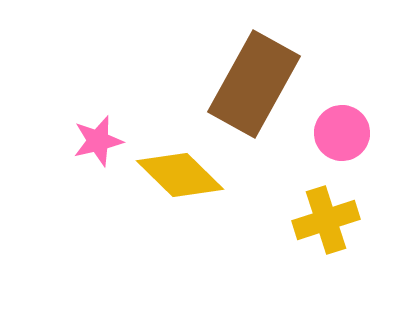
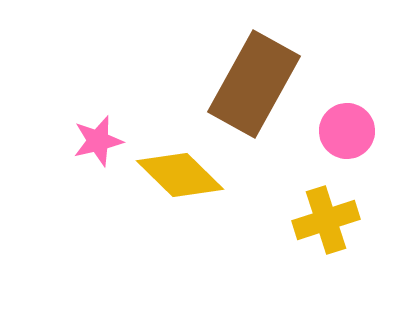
pink circle: moved 5 px right, 2 px up
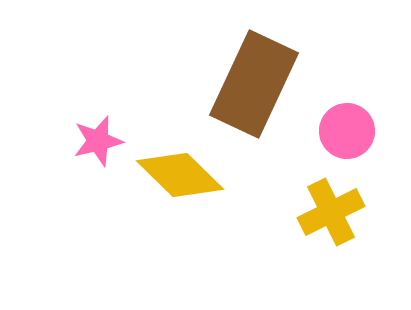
brown rectangle: rotated 4 degrees counterclockwise
yellow cross: moved 5 px right, 8 px up; rotated 8 degrees counterclockwise
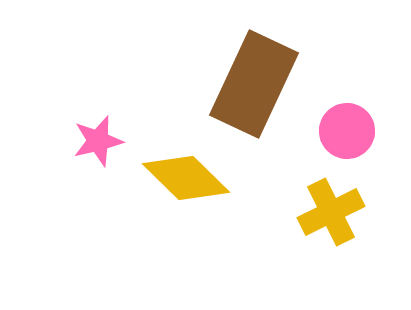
yellow diamond: moved 6 px right, 3 px down
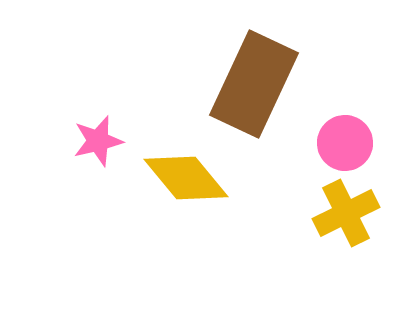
pink circle: moved 2 px left, 12 px down
yellow diamond: rotated 6 degrees clockwise
yellow cross: moved 15 px right, 1 px down
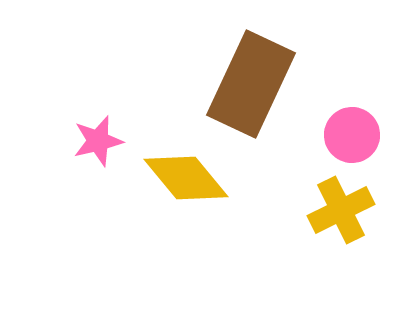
brown rectangle: moved 3 px left
pink circle: moved 7 px right, 8 px up
yellow cross: moved 5 px left, 3 px up
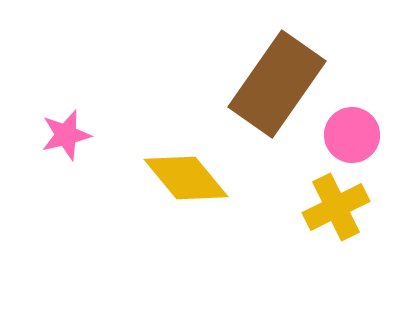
brown rectangle: moved 26 px right; rotated 10 degrees clockwise
pink star: moved 32 px left, 6 px up
yellow cross: moved 5 px left, 3 px up
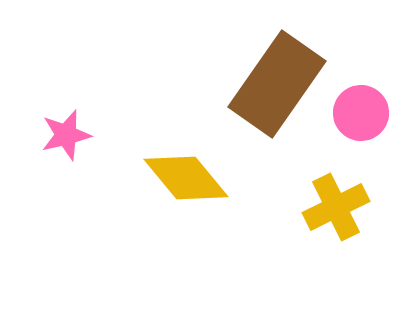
pink circle: moved 9 px right, 22 px up
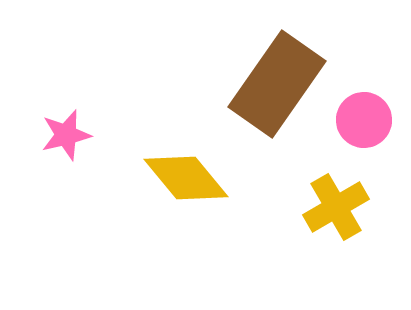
pink circle: moved 3 px right, 7 px down
yellow cross: rotated 4 degrees counterclockwise
